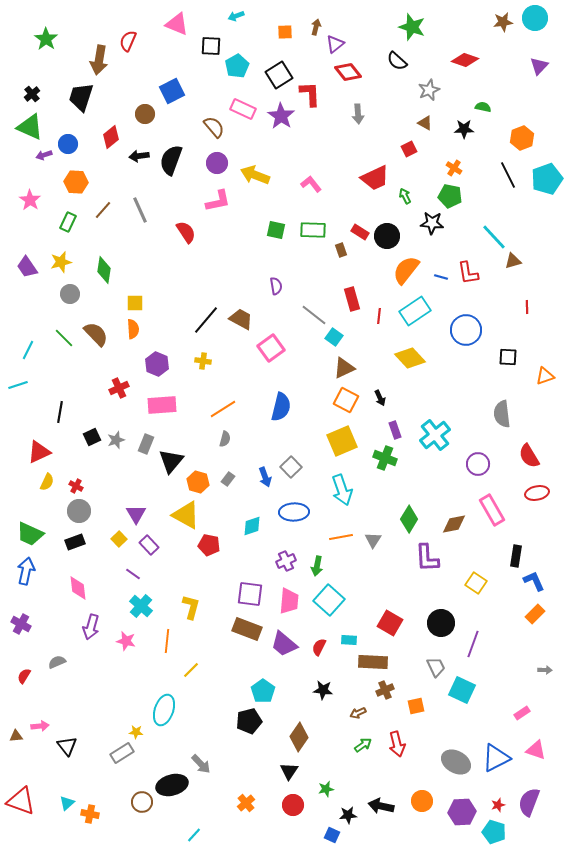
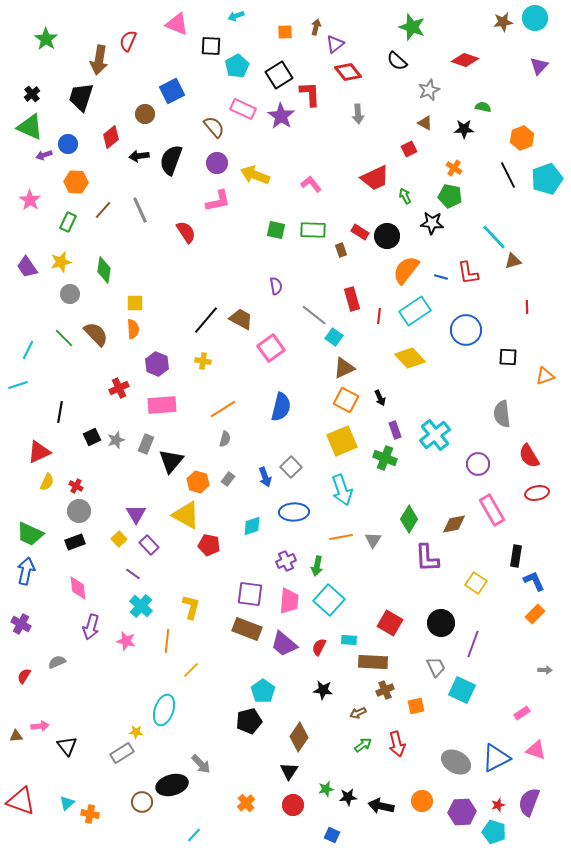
black star at (348, 815): moved 18 px up
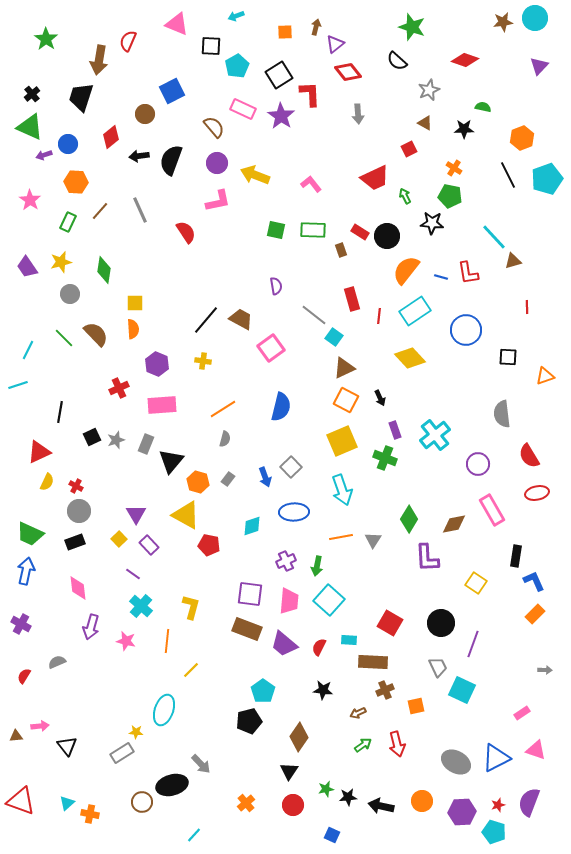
brown line at (103, 210): moved 3 px left, 1 px down
gray trapezoid at (436, 667): moved 2 px right
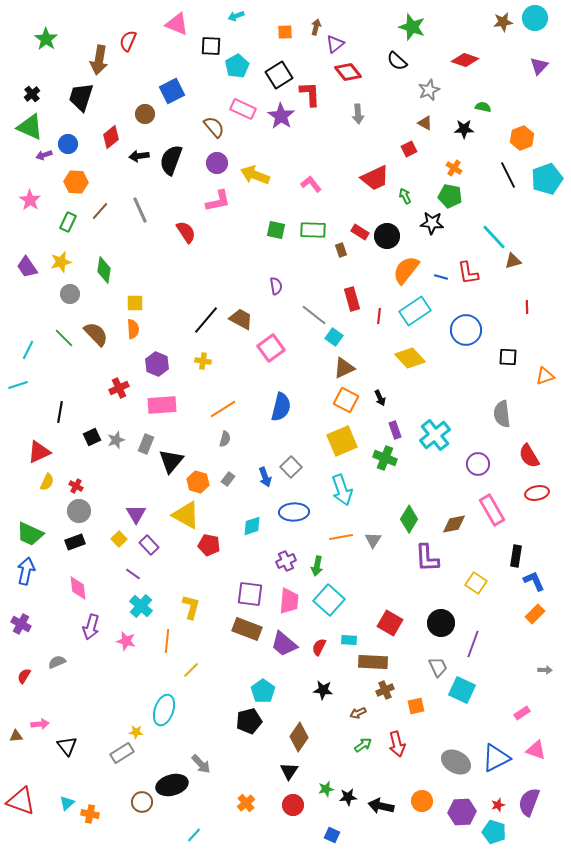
pink arrow at (40, 726): moved 2 px up
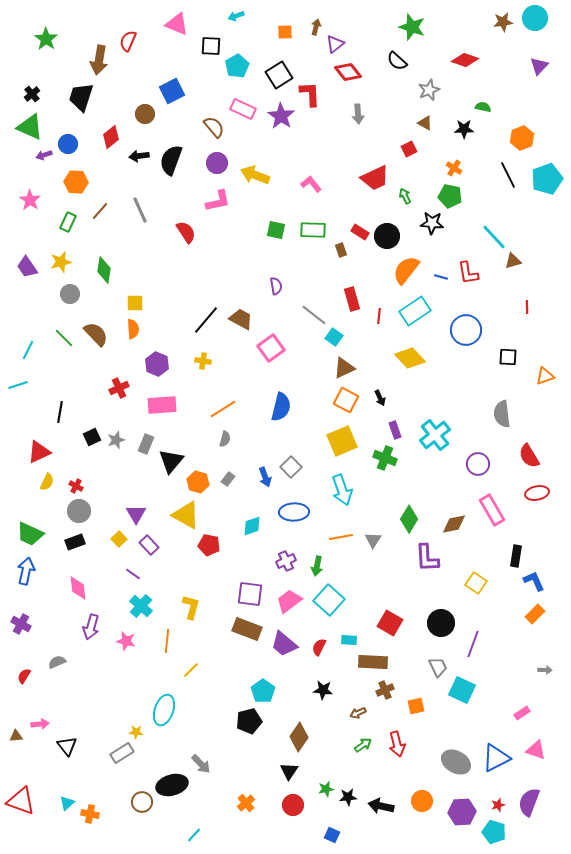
pink trapezoid at (289, 601): rotated 132 degrees counterclockwise
